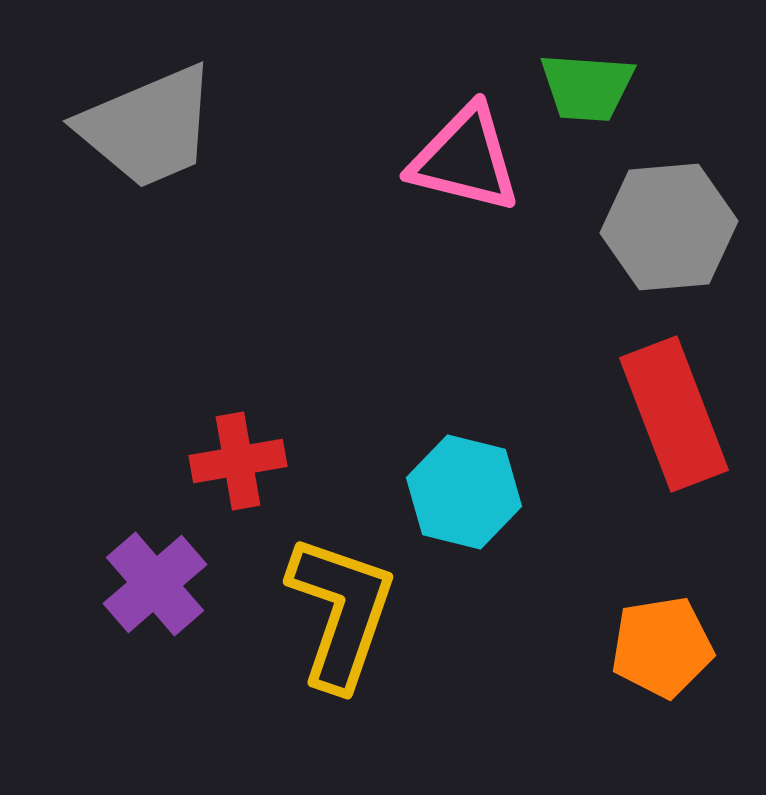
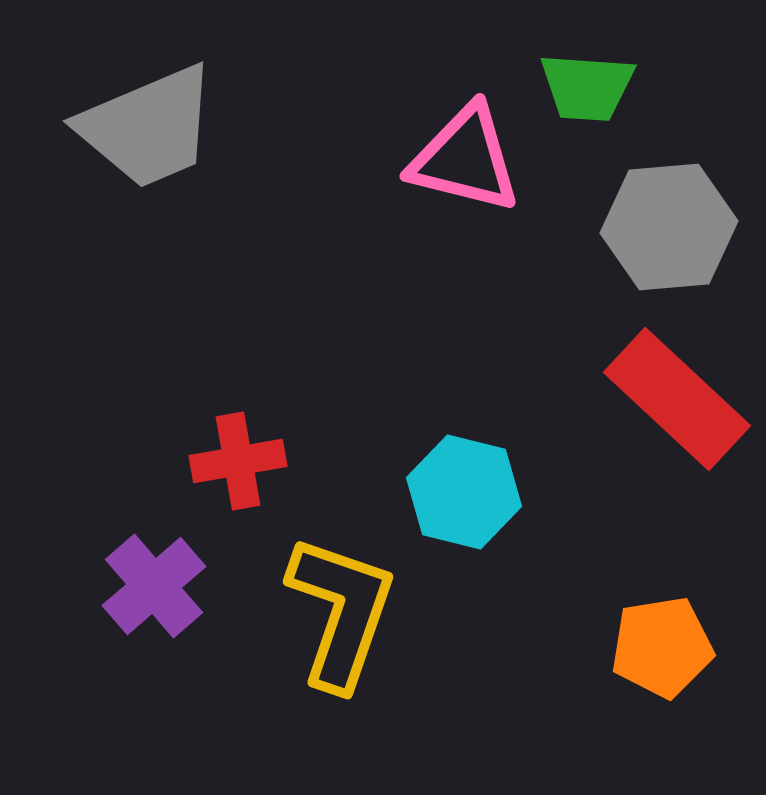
red rectangle: moved 3 px right, 15 px up; rotated 26 degrees counterclockwise
purple cross: moved 1 px left, 2 px down
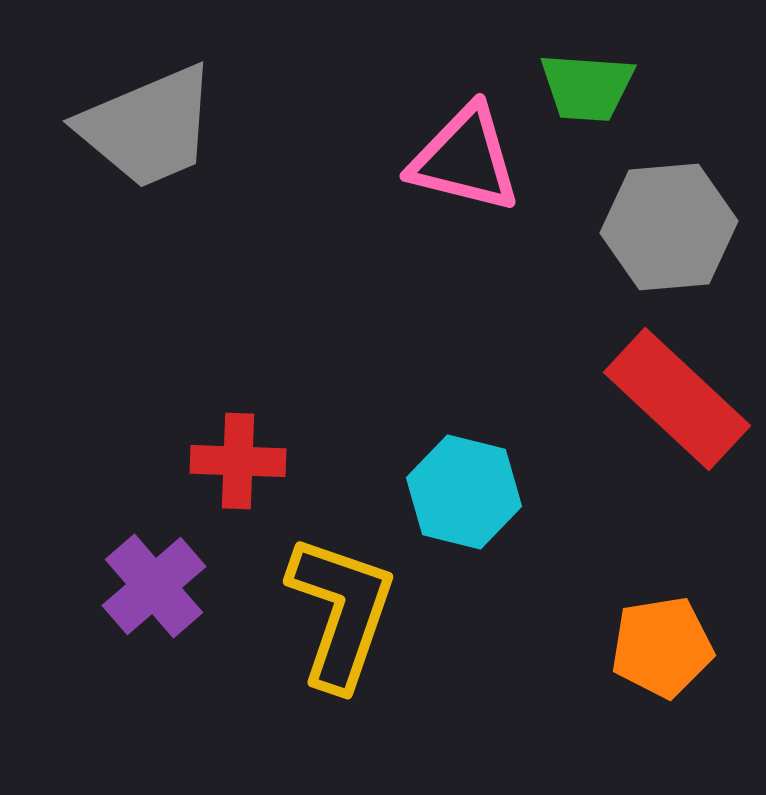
red cross: rotated 12 degrees clockwise
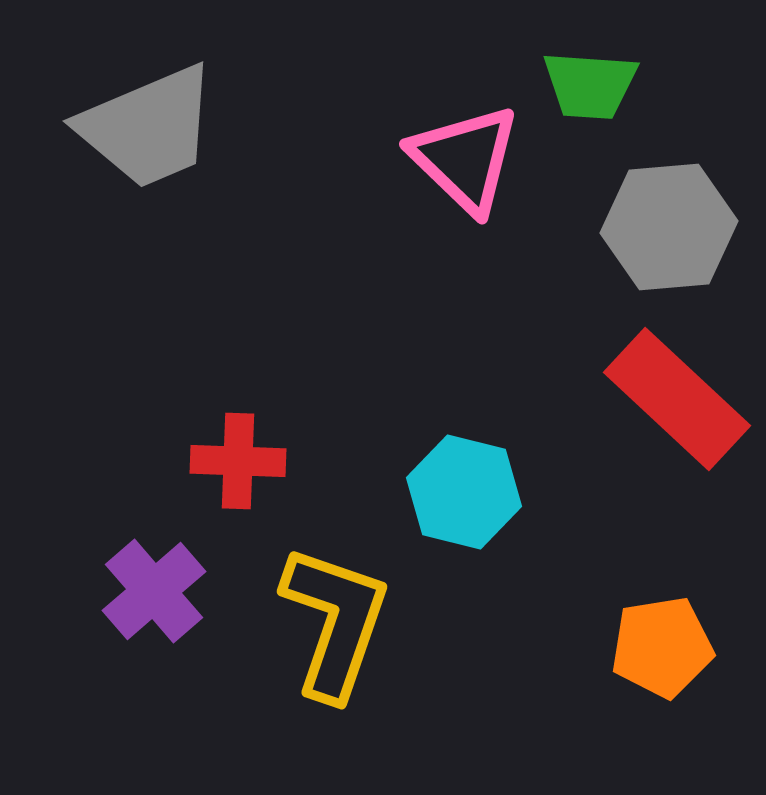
green trapezoid: moved 3 px right, 2 px up
pink triangle: rotated 30 degrees clockwise
purple cross: moved 5 px down
yellow L-shape: moved 6 px left, 10 px down
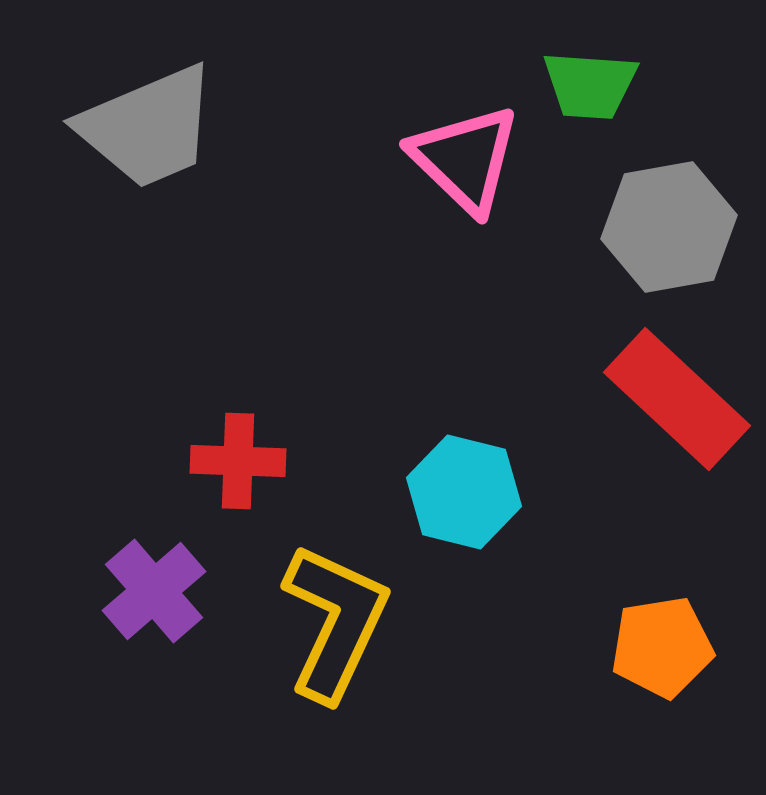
gray hexagon: rotated 5 degrees counterclockwise
yellow L-shape: rotated 6 degrees clockwise
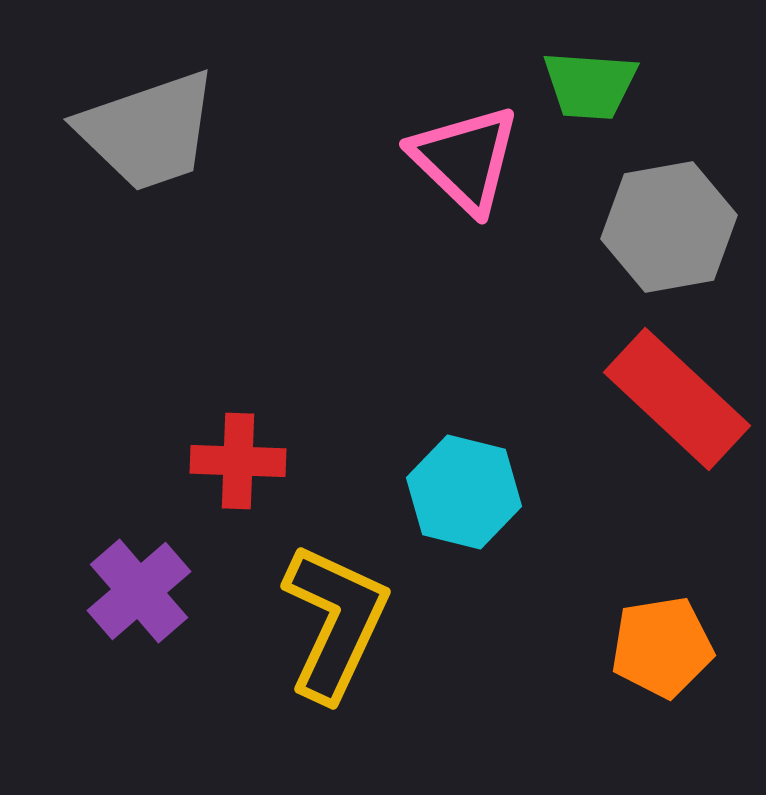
gray trapezoid: moved 4 px down; rotated 4 degrees clockwise
purple cross: moved 15 px left
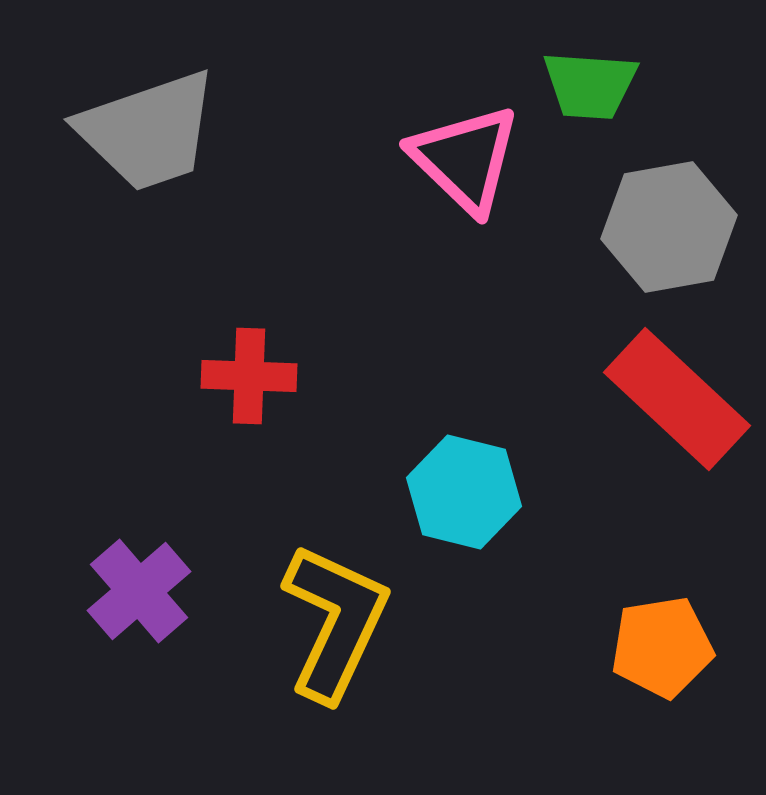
red cross: moved 11 px right, 85 px up
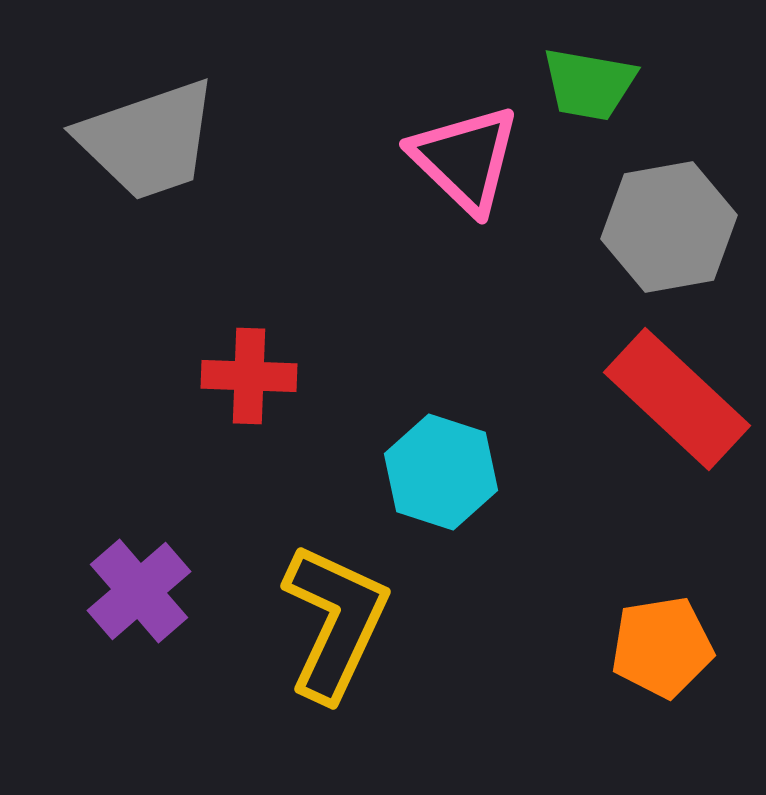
green trapezoid: moved 1 px left, 1 px up; rotated 6 degrees clockwise
gray trapezoid: moved 9 px down
cyan hexagon: moved 23 px left, 20 px up; rotated 4 degrees clockwise
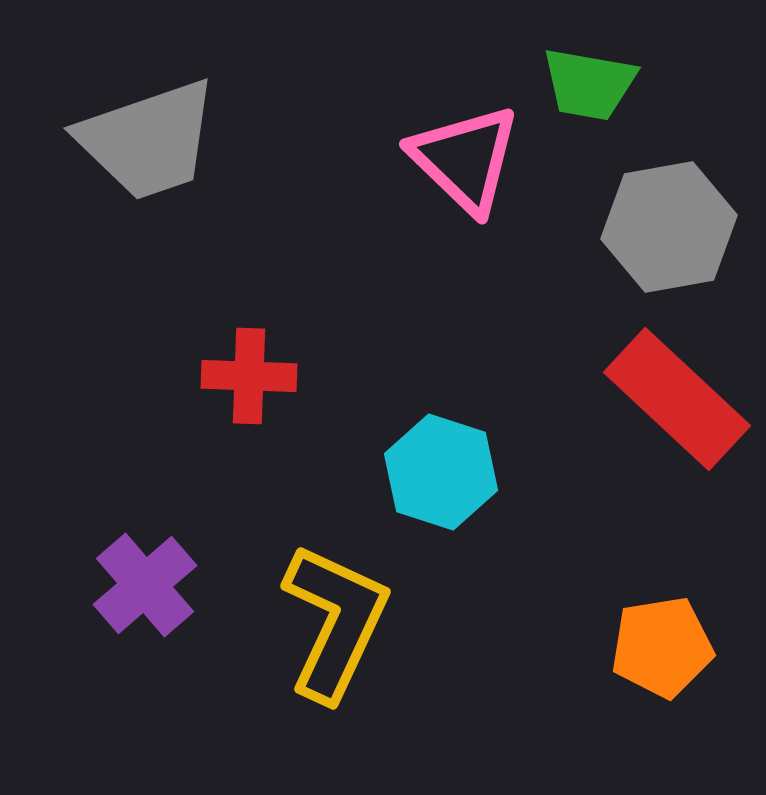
purple cross: moved 6 px right, 6 px up
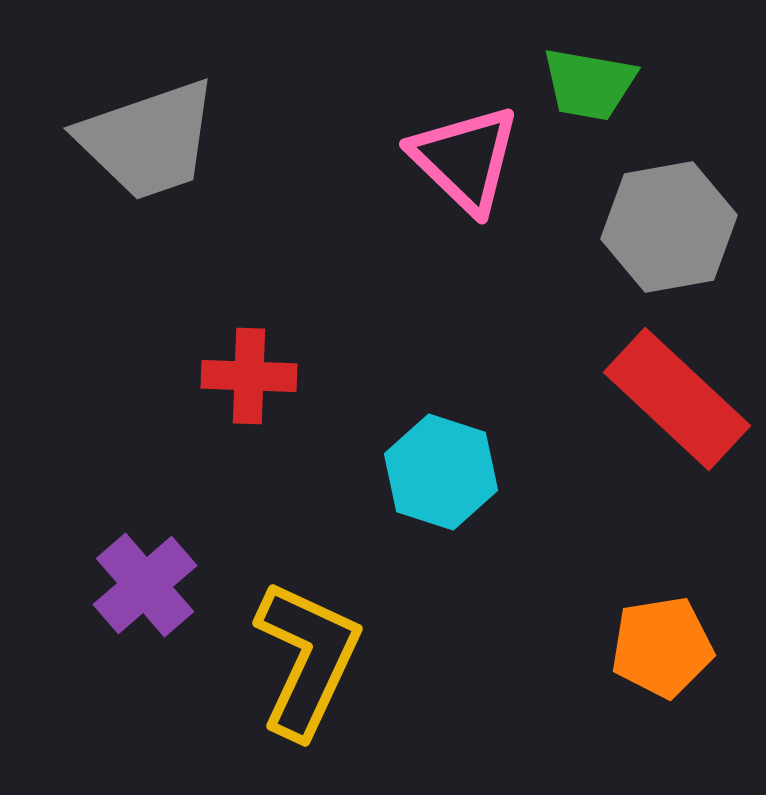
yellow L-shape: moved 28 px left, 37 px down
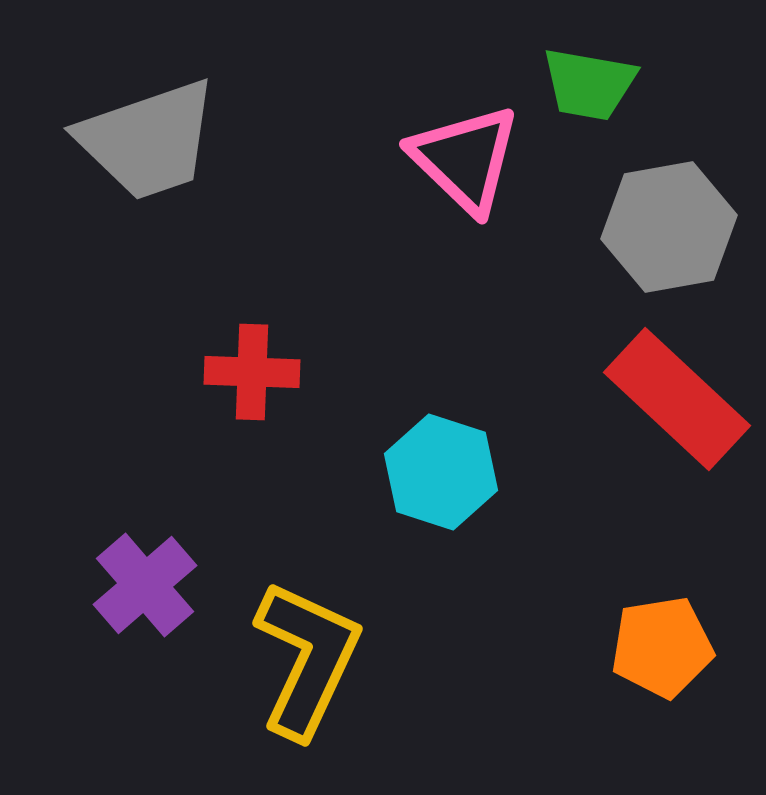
red cross: moved 3 px right, 4 px up
